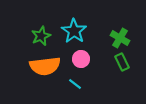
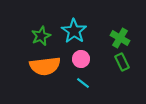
cyan line: moved 8 px right, 1 px up
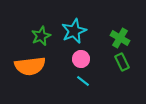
cyan star: rotated 15 degrees clockwise
orange semicircle: moved 15 px left
cyan line: moved 2 px up
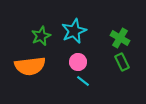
pink circle: moved 3 px left, 3 px down
